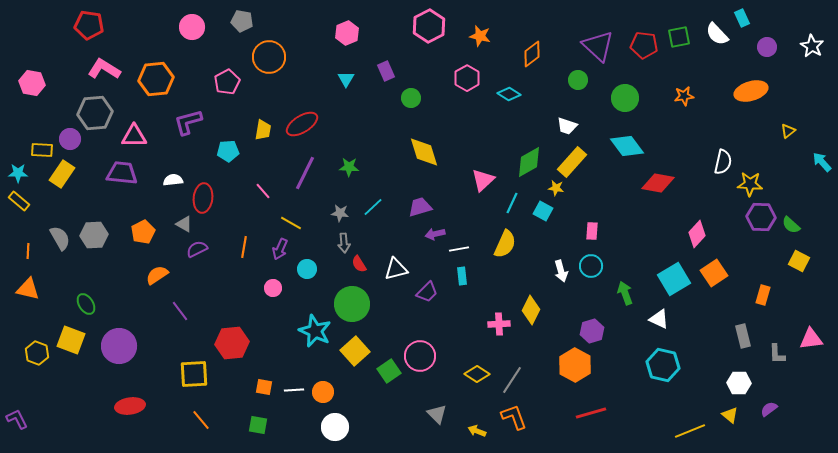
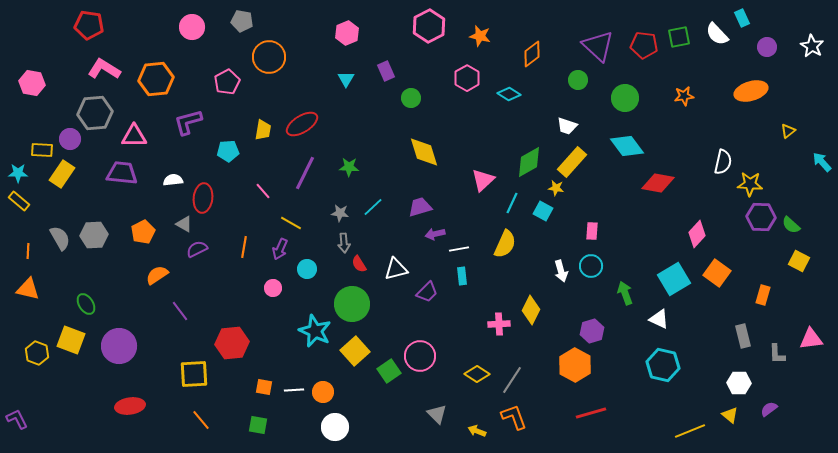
orange square at (714, 273): moved 3 px right; rotated 20 degrees counterclockwise
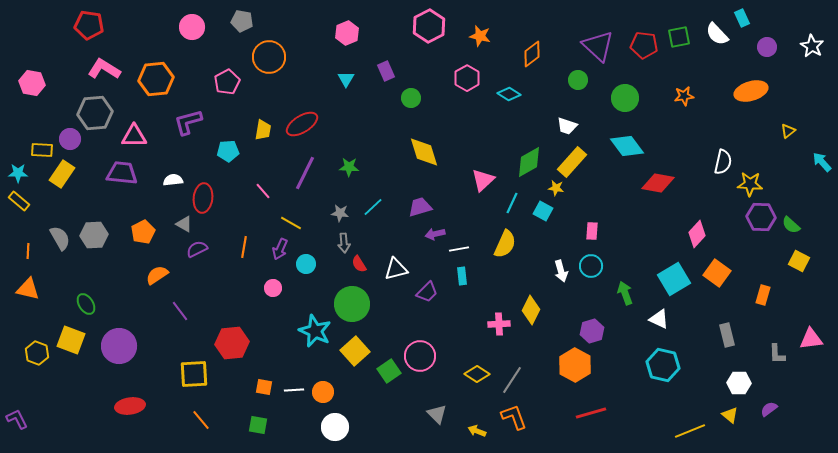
cyan circle at (307, 269): moved 1 px left, 5 px up
gray rectangle at (743, 336): moved 16 px left, 1 px up
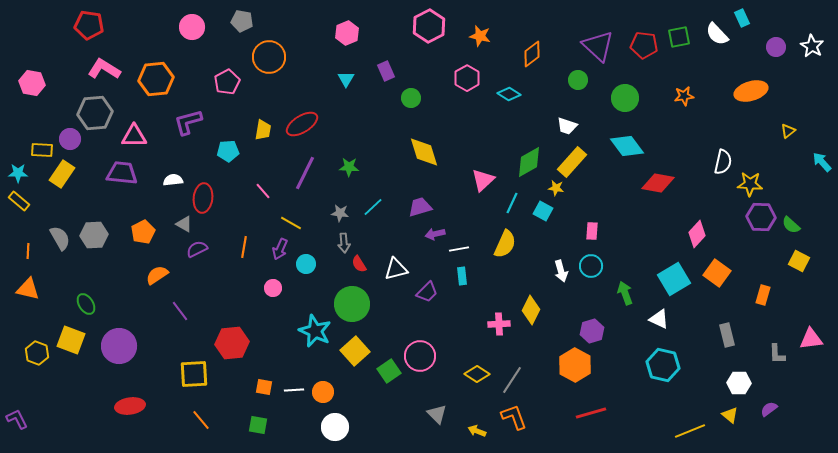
purple circle at (767, 47): moved 9 px right
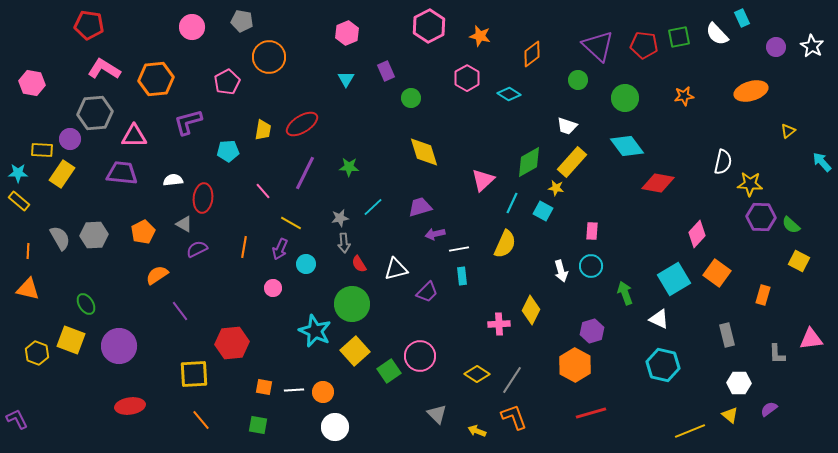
gray star at (340, 213): moved 5 px down; rotated 18 degrees counterclockwise
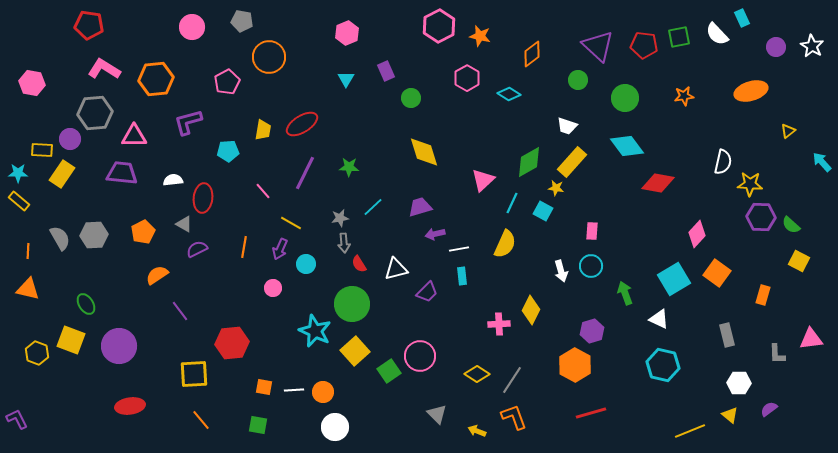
pink hexagon at (429, 26): moved 10 px right
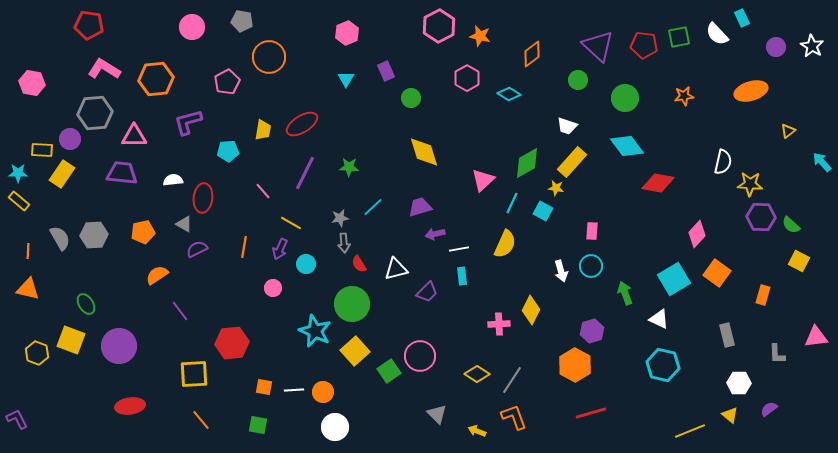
green diamond at (529, 162): moved 2 px left, 1 px down
orange pentagon at (143, 232): rotated 15 degrees clockwise
pink triangle at (811, 339): moved 5 px right, 2 px up
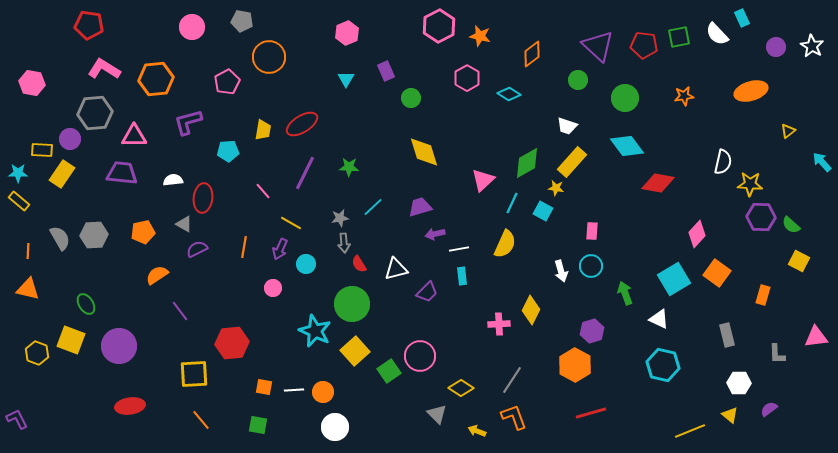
yellow diamond at (477, 374): moved 16 px left, 14 px down
